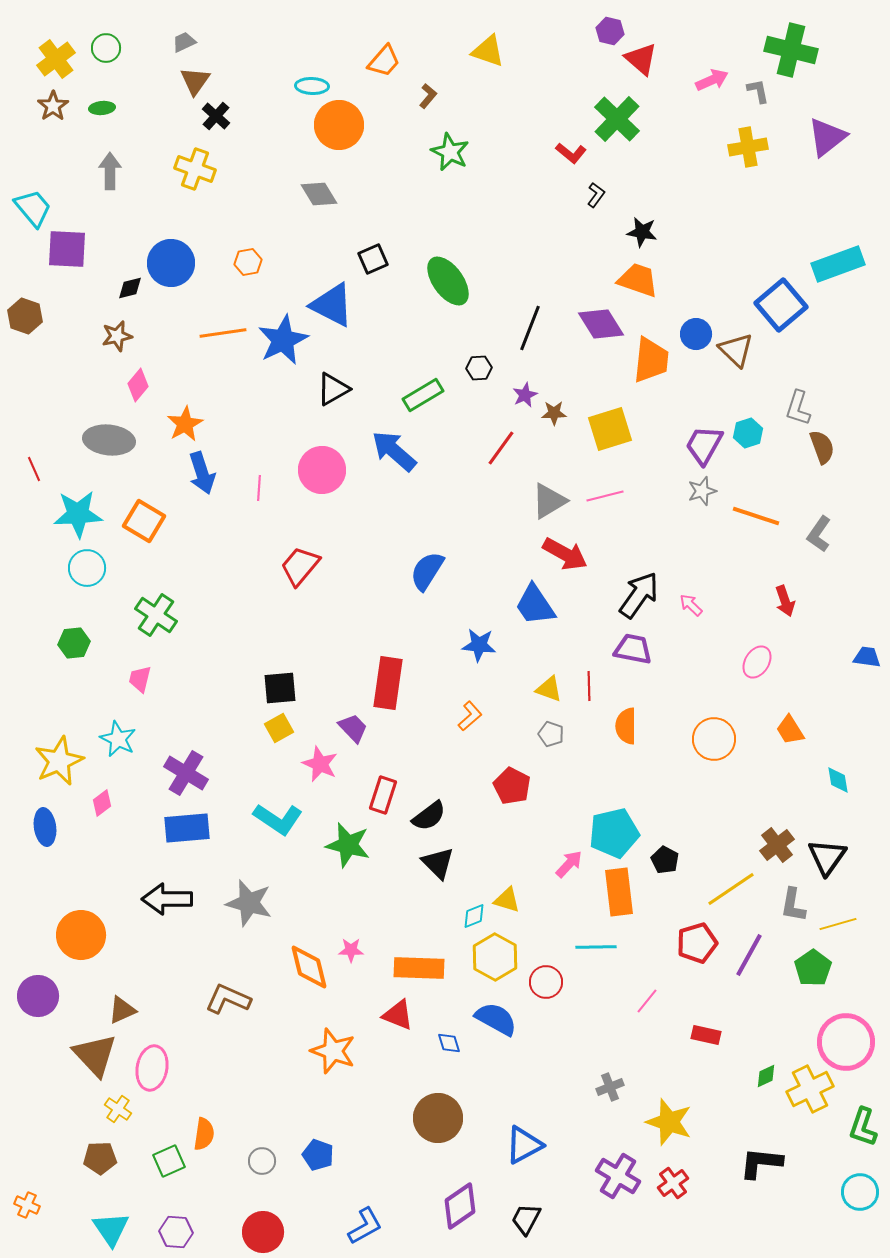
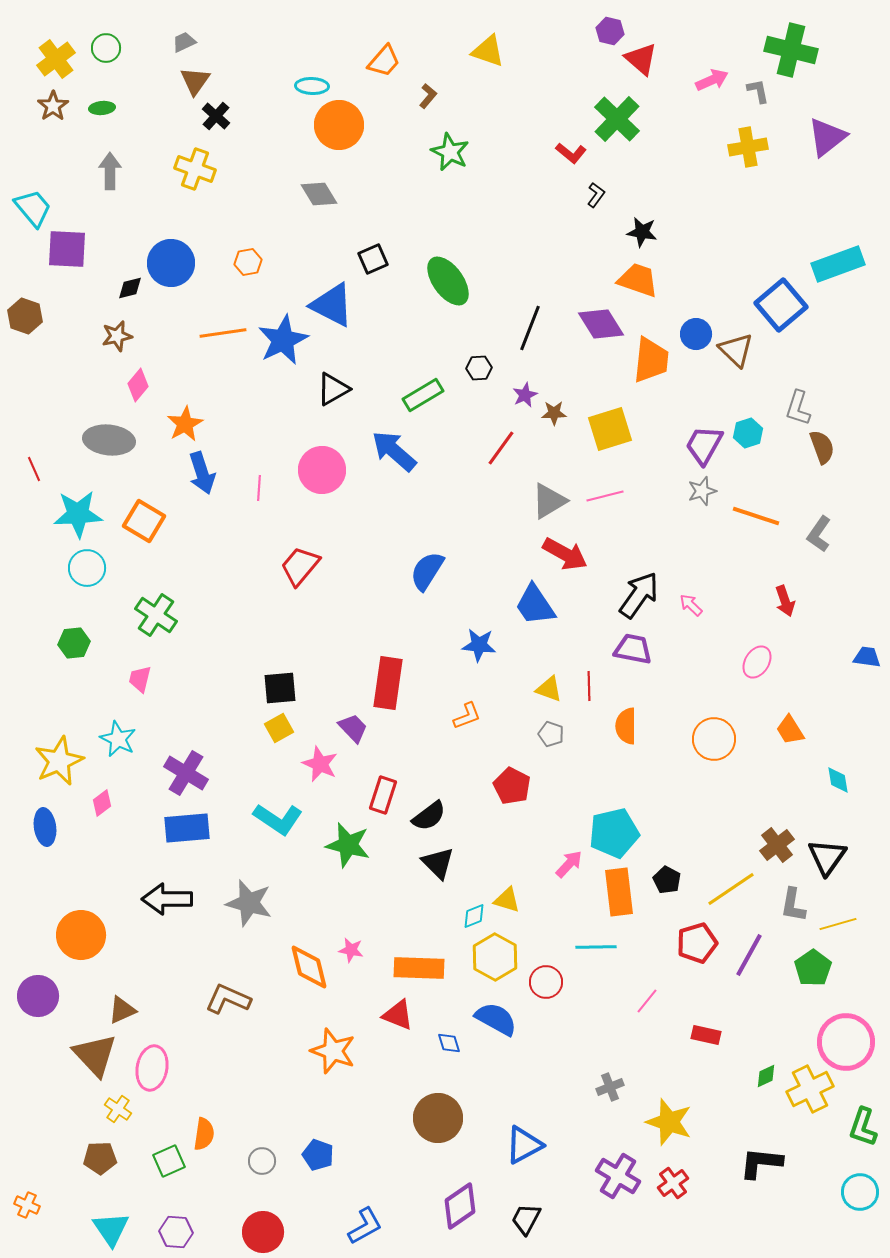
orange L-shape at (470, 716): moved 3 px left; rotated 20 degrees clockwise
black pentagon at (665, 860): moved 2 px right, 20 px down
pink star at (351, 950): rotated 10 degrees clockwise
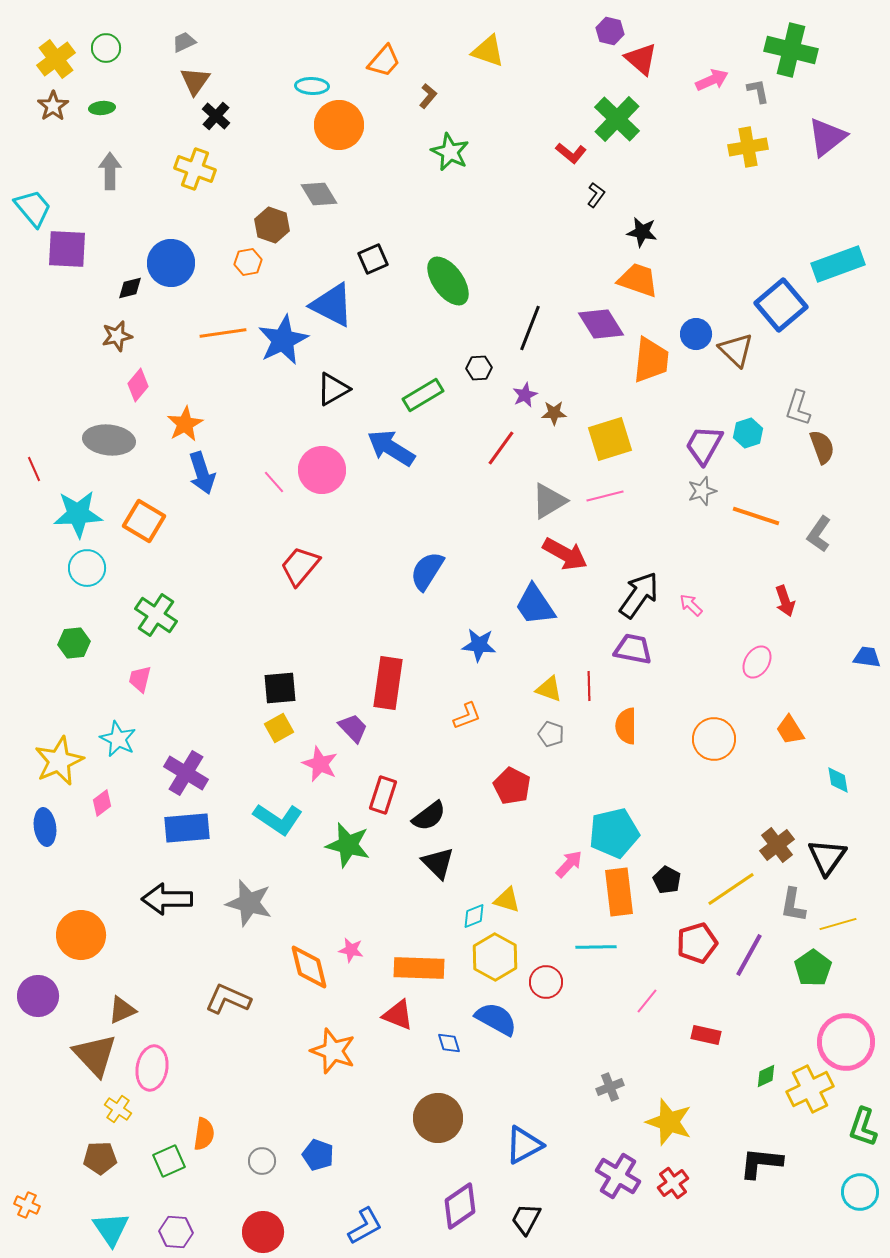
brown hexagon at (25, 316): moved 247 px right, 91 px up
yellow square at (610, 429): moved 10 px down
blue arrow at (394, 451): moved 3 px left, 3 px up; rotated 9 degrees counterclockwise
pink line at (259, 488): moved 15 px right, 6 px up; rotated 45 degrees counterclockwise
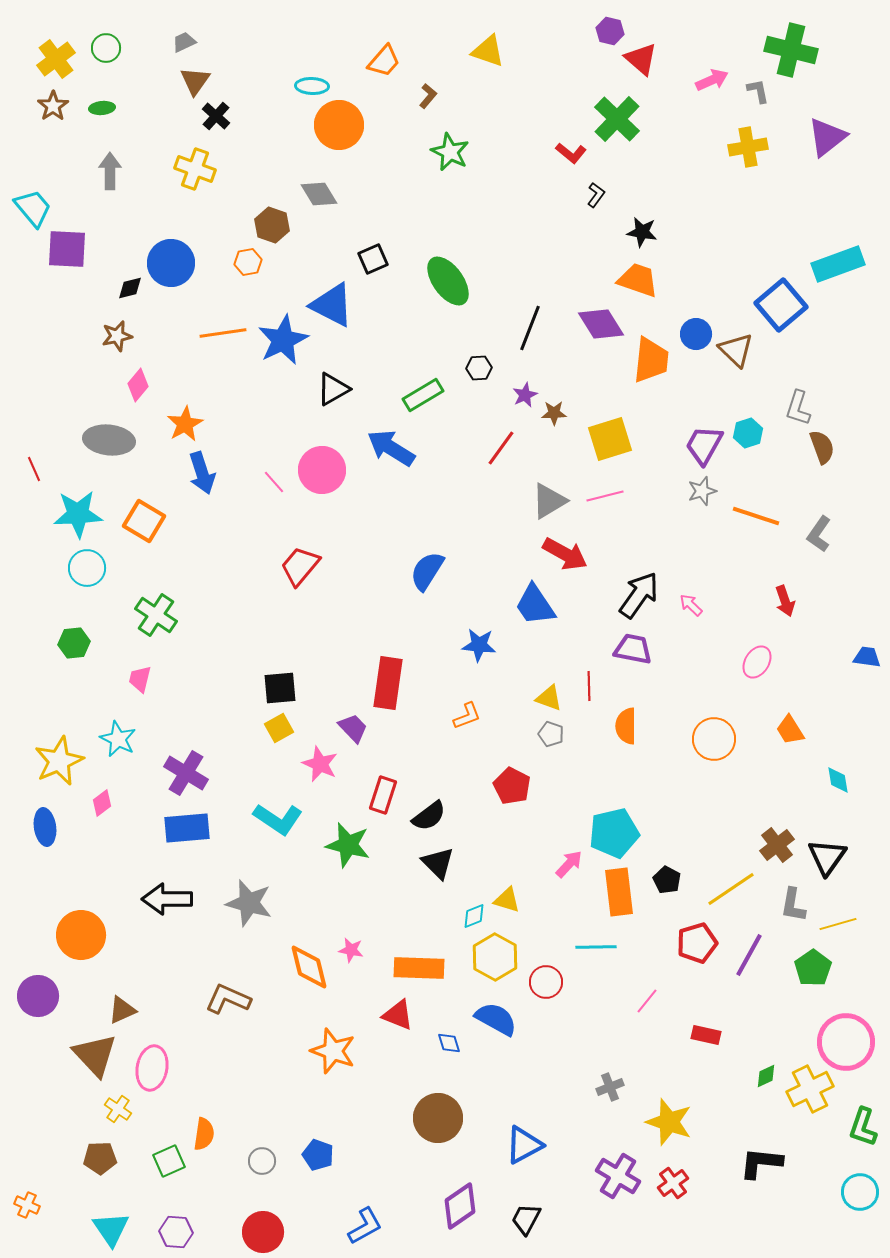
yellow triangle at (549, 689): moved 9 px down
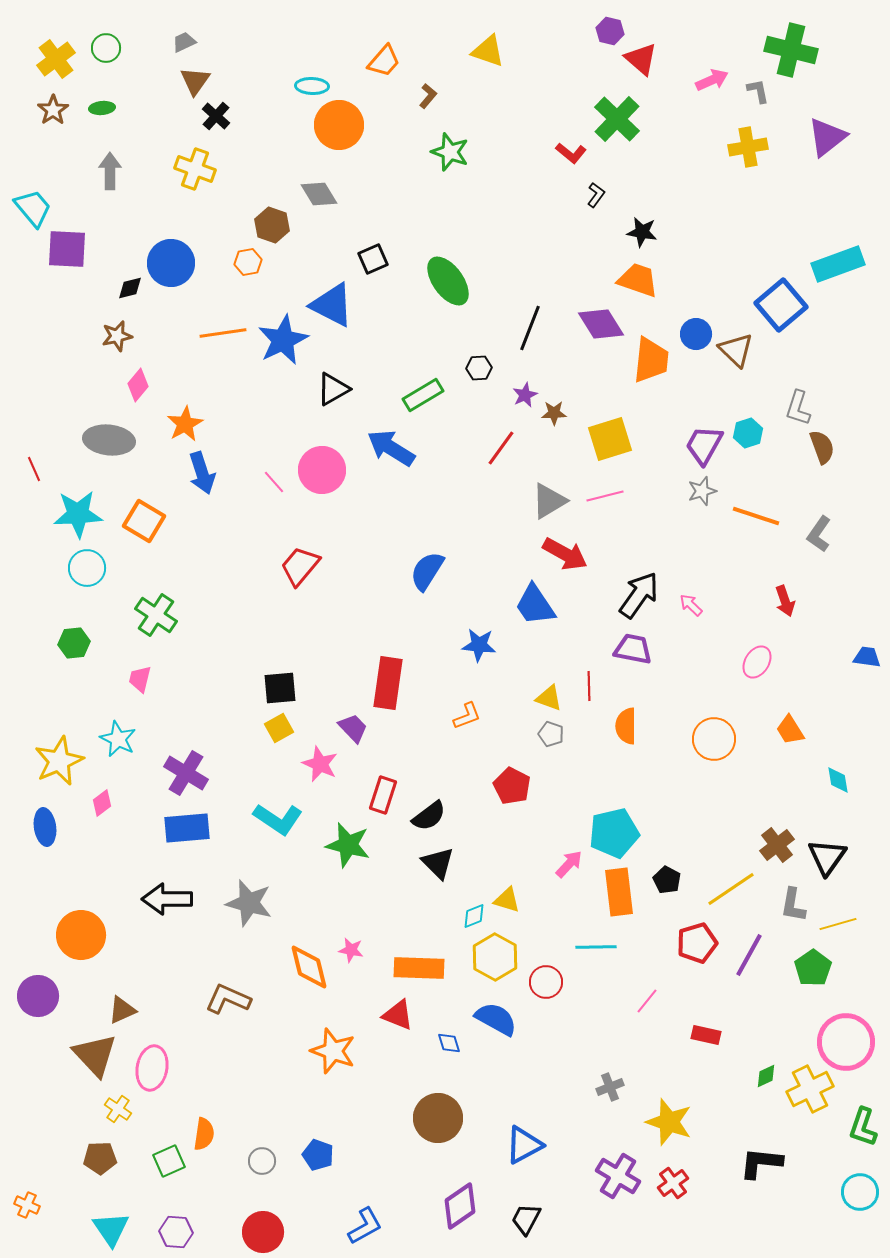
brown star at (53, 106): moved 4 px down
green star at (450, 152): rotated 6 degrees counterclockwise
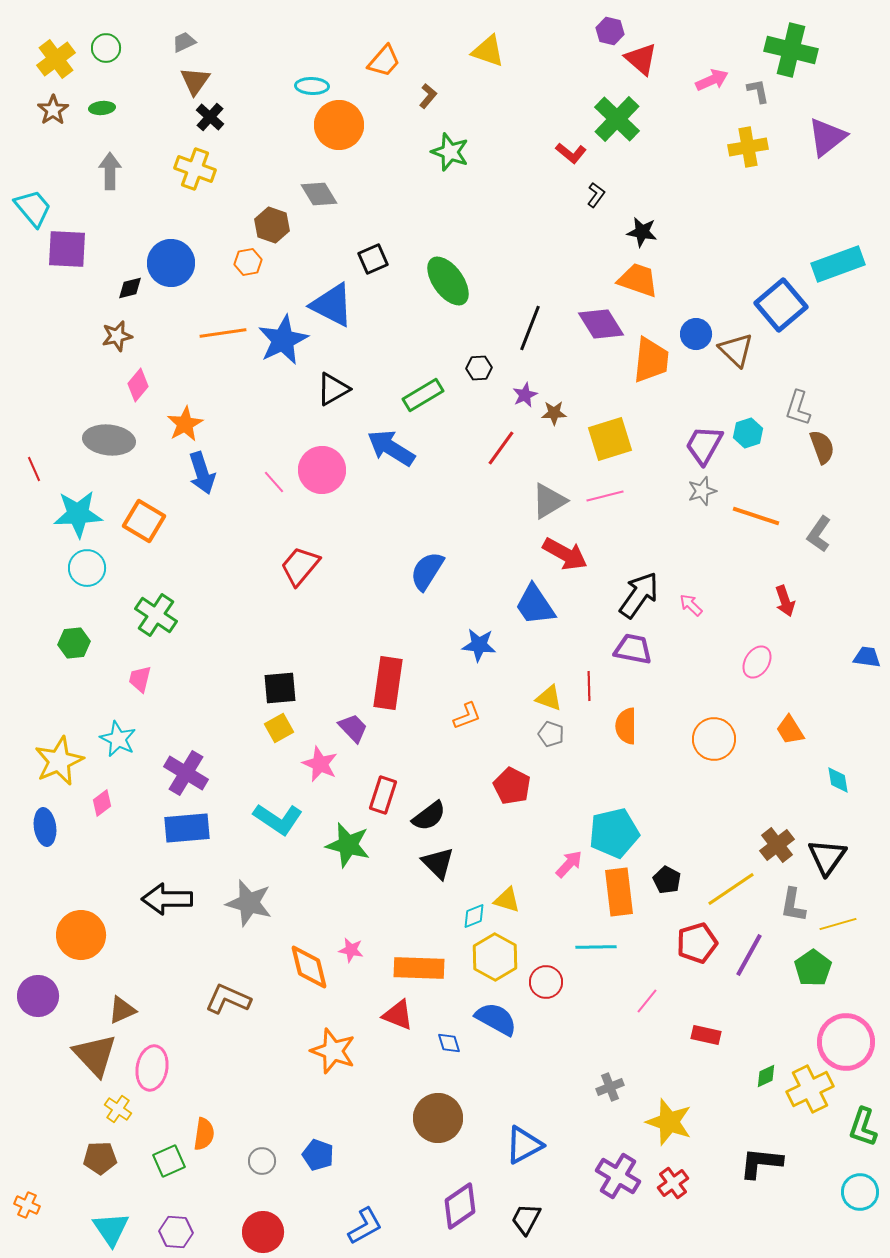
black cross at (216, 116): moved 6 px left, 1 px down
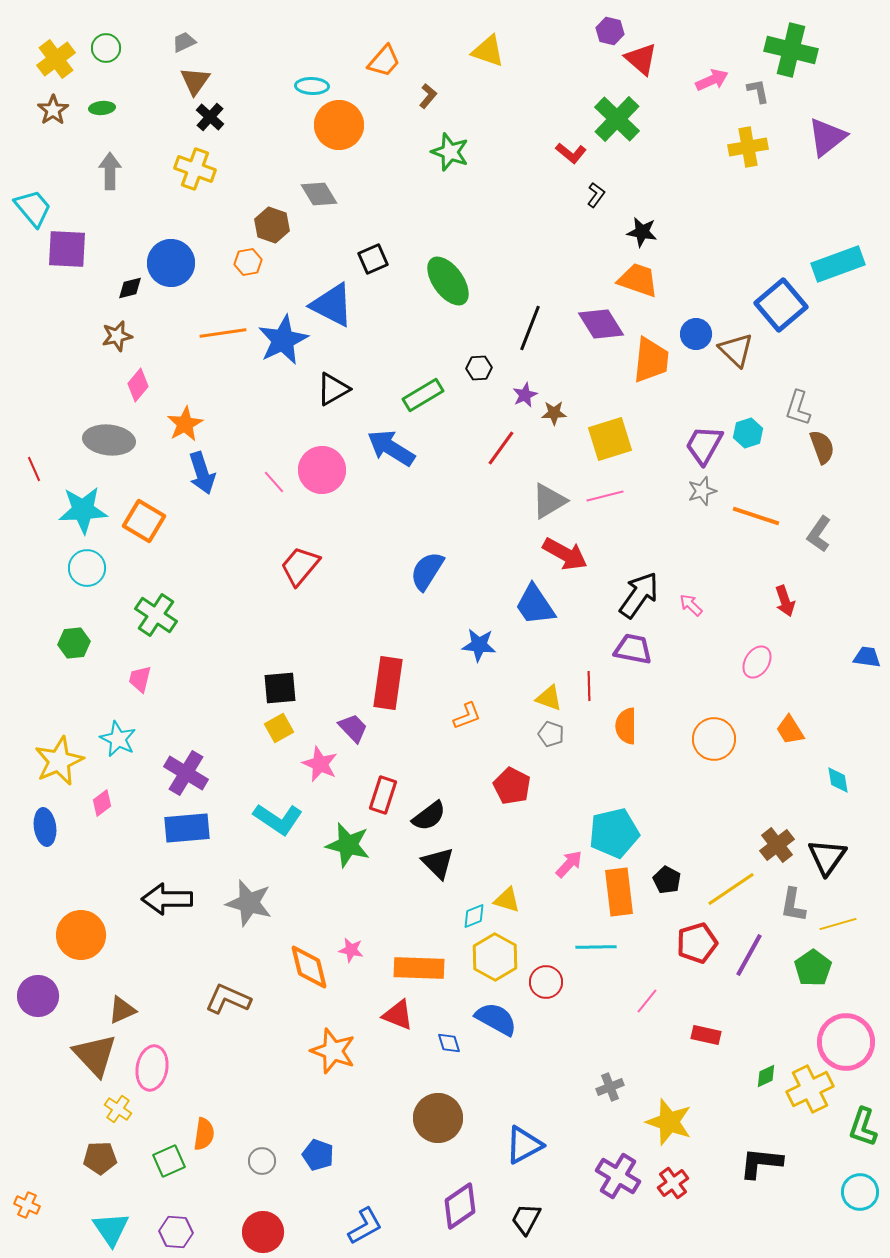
cyan star at (78, 514): moved 5 px right, 4 px up
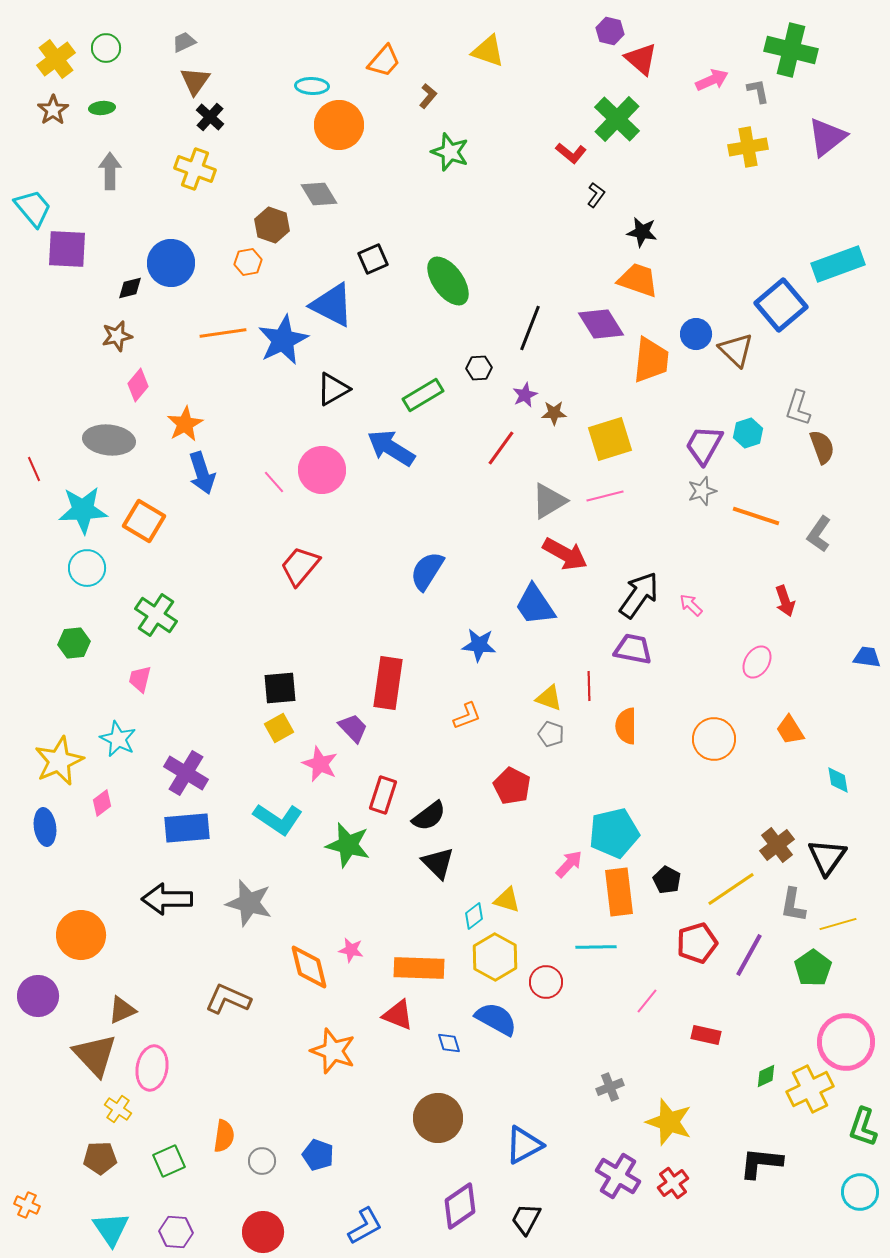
cyan diamond at (474, 916): rotated 16 degrees counterclockwise
orange semicircle at (204, 1134): moved 20 px right, 2 px down
